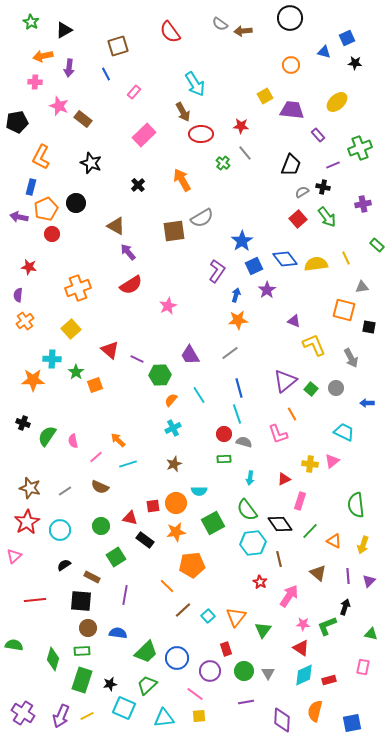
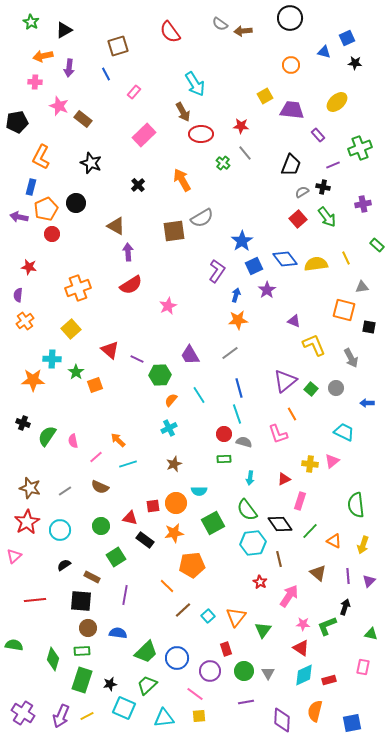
purple arrow at (128, 252): rotated 36 degrees clockwise
cyan cross at (173, 428): moved 4 px left
orange star at (176, 532): moved 2 px left, 1 px down
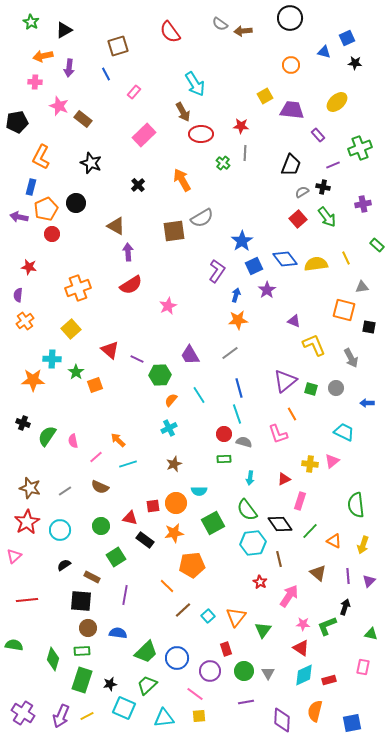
gray line at (245, 153): rotated 42 degrees clockwise
green square at (311, 389): rotated 24 degrees counterclockwise
red line at (35, 600): moved 8 px left
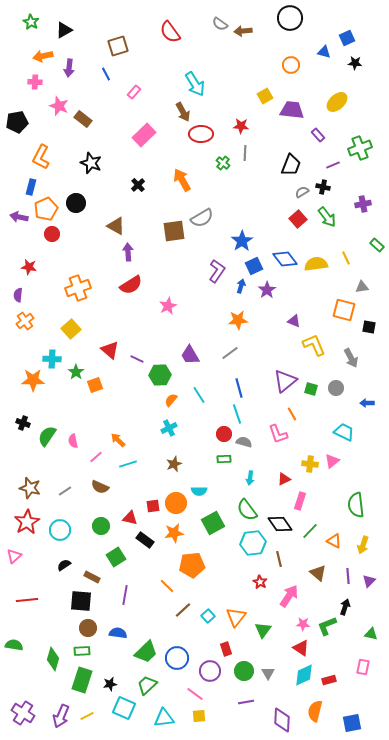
blue arrow at (236, 295): moved 5 px right, 9 px up
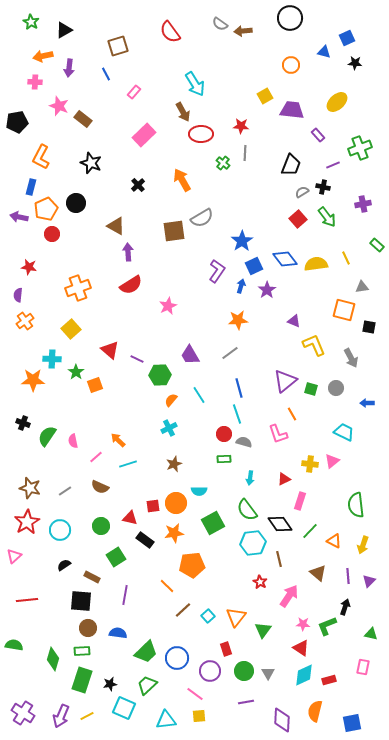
cyan triangle at (164, 718): moved 2 px right, 2 px down
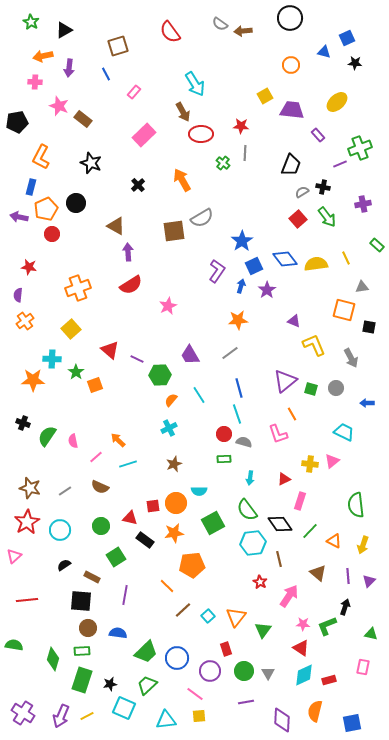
purple line at (333, 165): moved 7 px right, 1 px up
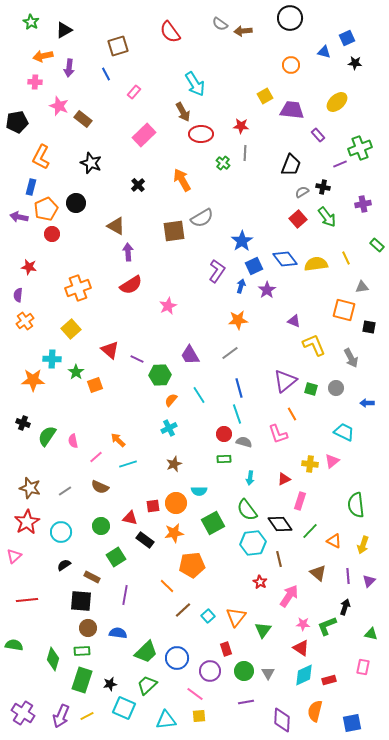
cyan circle at (60, 530): moved 1 px right, 2 px down
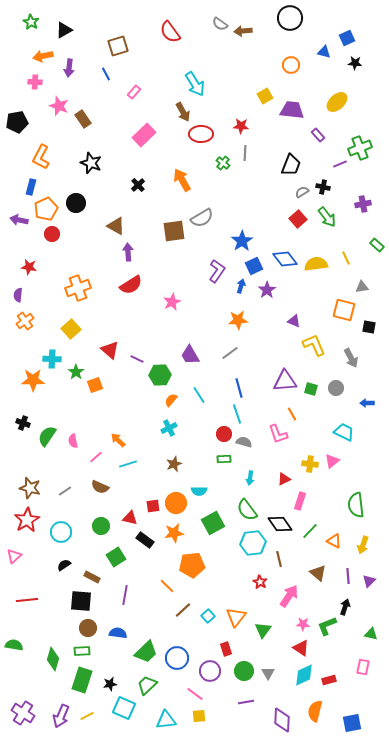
brown rectangle at (83, 119): rotated 18 degrees clockwise
purple arrow at (19, 217): moved 3 px down
pink star at (168, 306): moved 4 px right, 4 px up
purple triangle at (285, 381): rotated 35 degrees clockwise
red star at (27, 522): moved 2 px up
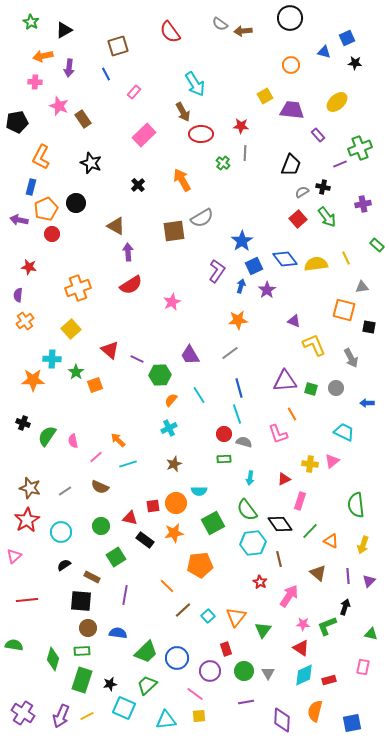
orange triangle at (334, 541): moved 3 px left
orange pentagon at (192, 565): moved 8 px right
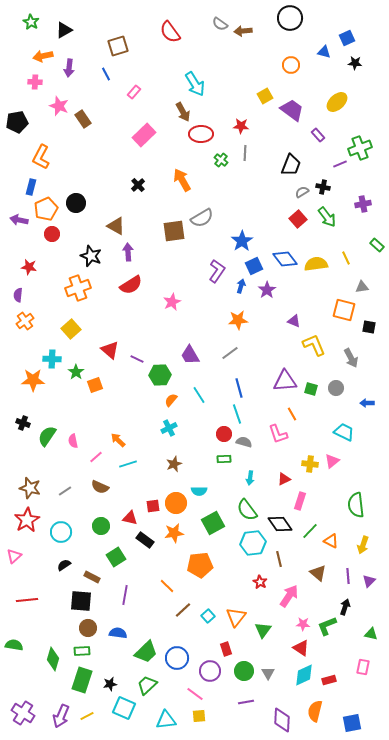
purple trapezoid at (292, 110): rotated 30 degrees clockwise
black star at (91, 163): moved 93 px down
green cross at (223, 163): moved 2 px left, 3 px up
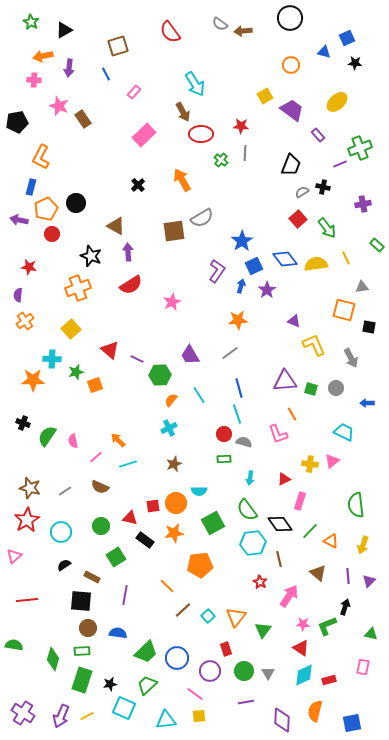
pink cross at (35, 82): moved 1 px left, 2 px up
green arrow at (327, 217): moved 11 px down
green star at (76, 372): rotated 21 degrees clockwise
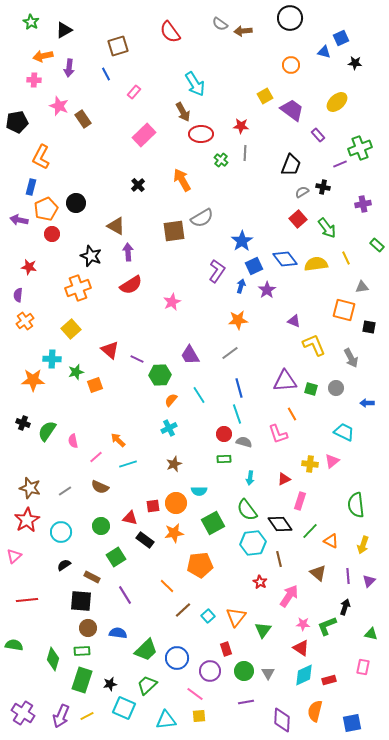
blue square at (347, 38): moved 6 px left
green semicircle at (47, 436): moved 5 px up
purple line at (125, 595): rotated 42 degrees counterclockwise
green trapezoid at (146, 652): moved 2 px up
